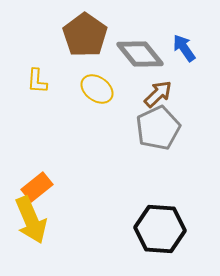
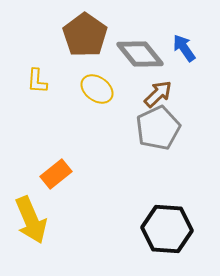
orange rectangle: moved 19 px right, 13 px up
black hexagon: moved 7 px right
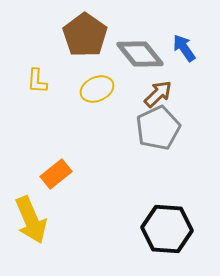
yellow ellipse: rotated 60 degrees counterclockwise
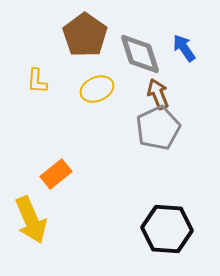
gray diamond: rotated 21 degrees clockwise
brown arrow: rotated 68 degrees counterclockwise
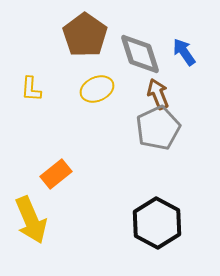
blue arrow: moved 4 px down
yellow L-shape: moved 6 px left, 8 px down
black hexagon: moved 10 px left, 6 px up; rotated 24 degrees clockwise
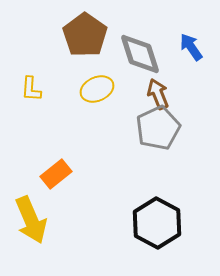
blue arrow: moved 7 px right, 5 px up
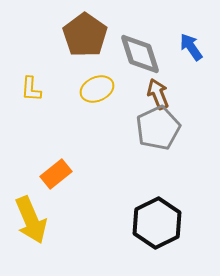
black hexagon: rotated 6 degrees clockwise
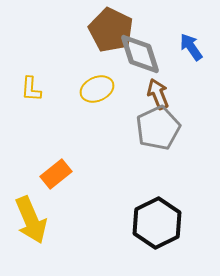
brown pentagon: moved 26 px right, 5 px up; rotated 9 degrees counterclockwise
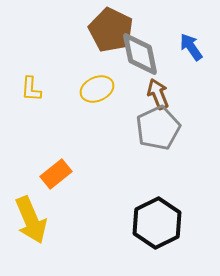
gray diamond: rotated 6 degrees clockwise
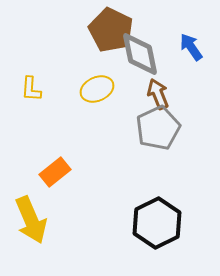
orange rectangle: moved 1 px left, 2 px up
